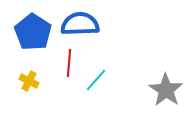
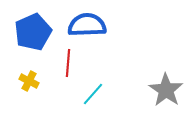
blue semicircle: moved 7 px right, 1 px down
blue pentagon: rotated 15 degrees clockwise
red line: moved 1 px left
cyan line: moved 3 px left, 14 px down
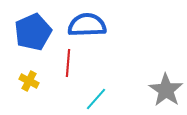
cyan line: moved 3 px right, 5 px down
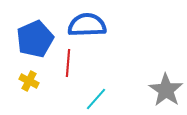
blue pentagon: moved 2 px right, 7 px down
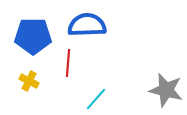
blue pentagon: moved 2 px left, 3 px up; rotated 24 degrees clockwise
gray star: rotated 20 degrees counterclockwise
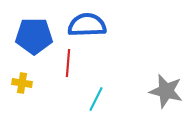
blue pentagon: moved 1 px right
yellow cross: moved 7 px left, 2 px down; rotated 18 degrees counterclockwise
gray star: moved 1 px down
cyan line: rotated 15 degrees counterclockwise
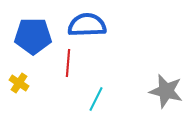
blue pentagon: moved 1 px left
yellow cross: moved 3 px left; rotated 24 degrees clockwise
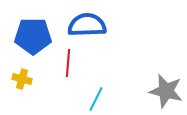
yellow cross: moved 3 px right, 4 px up; rotated 18 degrees counterclockwise
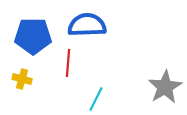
gray star: moved 1 px left, 4 px up; rotated 28 degrees clockwise
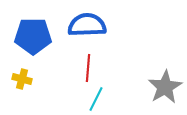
red line: moved 20 px right, 5 px down
